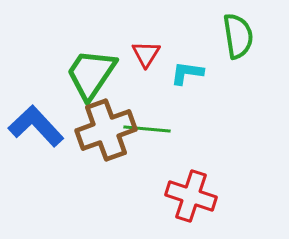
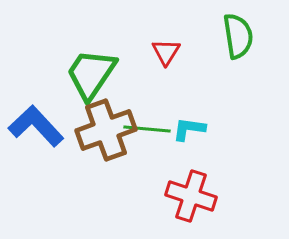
red triangle: moved 20 px right, 2 px up
cyan L-shape: moved 2 px right, 56 px down
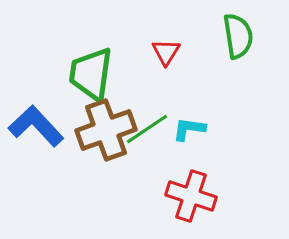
green trapezoid: rotated 26 degrees counterclockwise
green line: rotated 39 degrees counterclockwise
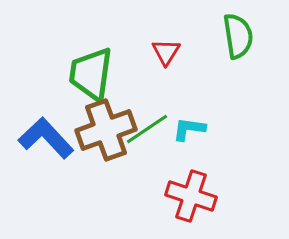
blue L-shape: moved 10 px right, 12 px down
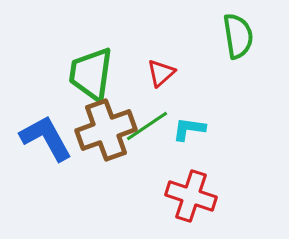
red triangle: moved 5 px left, 21 px down; rotated 16 degrees clockwise
green line: moved 3 px up
blue L-shape: rotated 14 degrees clockwise
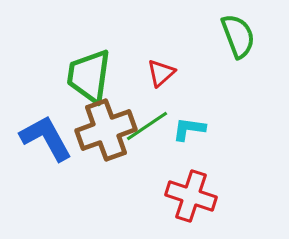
green semicircle: rotated 12 degrees counterclockwise
green trapezoid: moved 2 px left, 2 px down
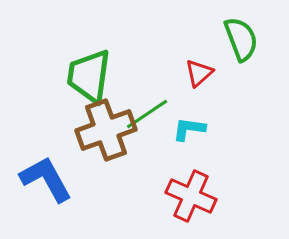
green semicircle: moved 3 px right, 3 px down
red triangle: moved 38 px right
green line: moved 12 px up
blue L-shape: moved 41 px down
red cross: rotated 6 degrees clockwise
